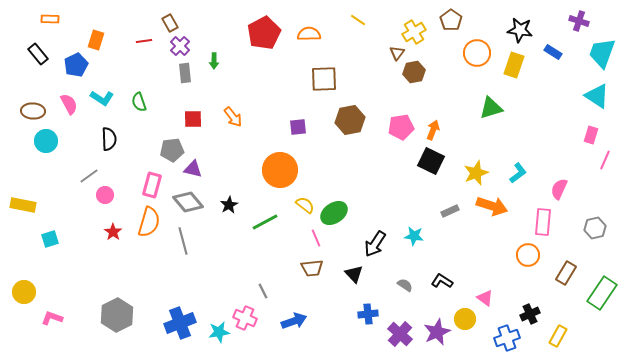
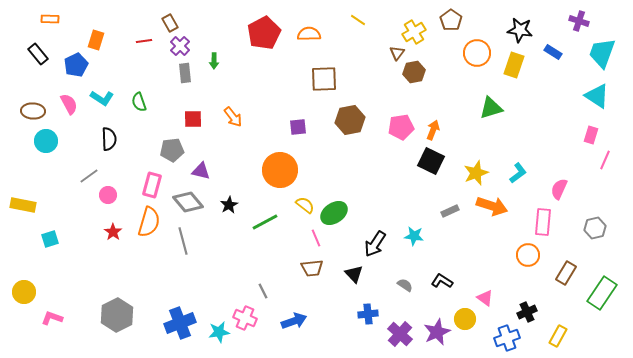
purple triangle at (193, 169): moved 8 px right, 2 px down
pink circle at (105, 195): moved 3 px right
black cross at (530, 314): moved 3 px left, 2 px up
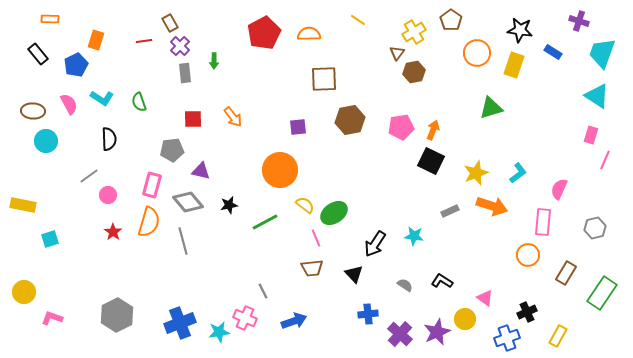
black star at (229, 205): rotated 18 degrees clockwise
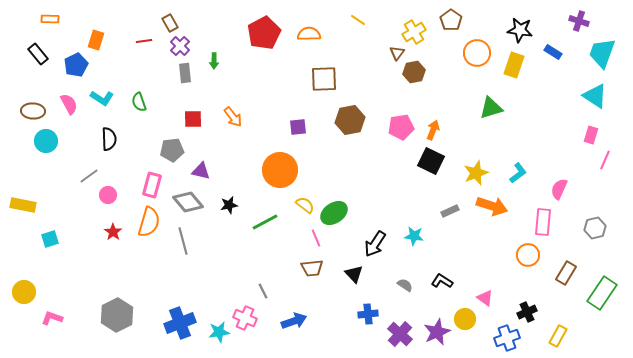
cyan triangle at (597, 96): moved 2 px left
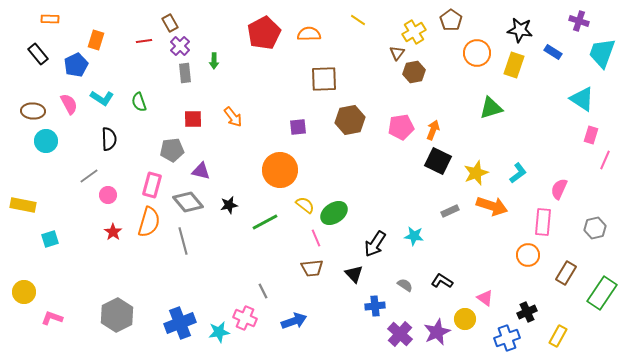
cyan triangle at (595, 96): moved 13 px left, 3 px down
black square at (431, 161): moved 7 px right
blue cross at (368, 314): moved 7 px right, 8 px up
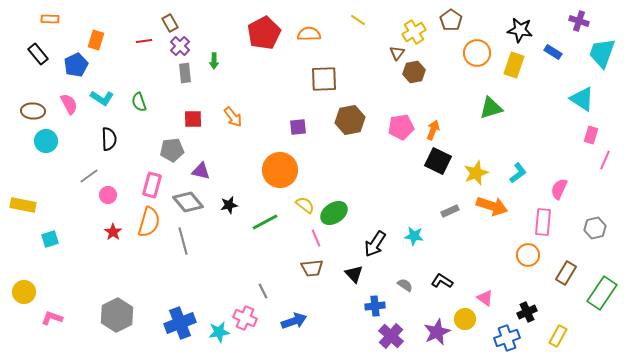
purple cross at (400, 334): moved 9 px left, 2 px down
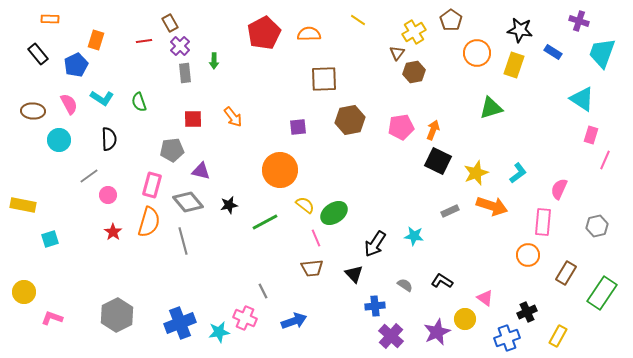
cyan circle at (46, 141): moved 13 px right, 1 px up
gray hexagon at (595, 228): moved 2 px right, 2 px up
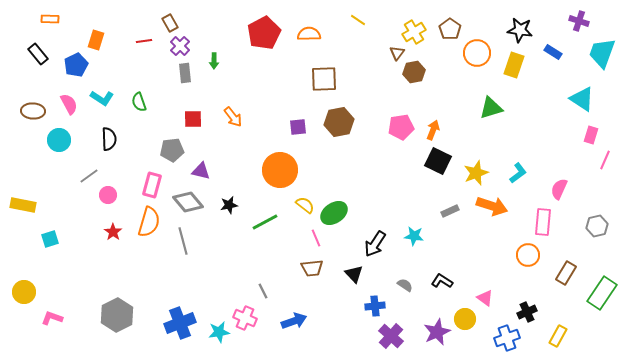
brown pentagon at (451, 20): moved 1 px left, 9 px down
brown hexagon at (350, 120): moved 11 px left, 2 px down
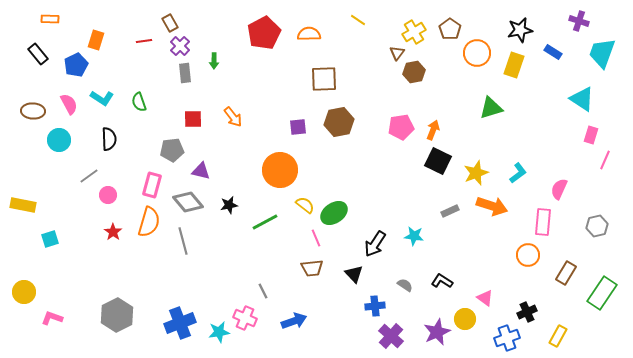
black star at (520, 30): rotated 20 degrees counterclockwise
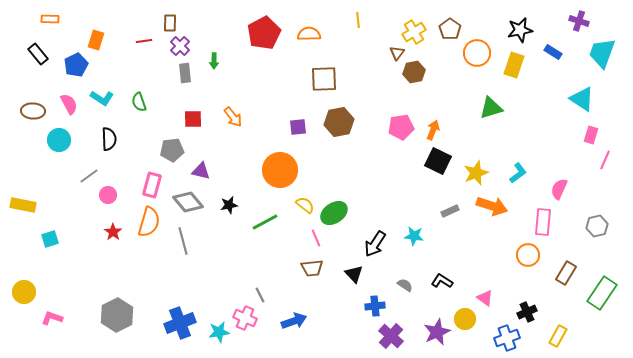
yellow line at (358, 20): rotated 49 degrees clockwise
brown rectangle at (170, 23): rotated 30 degrees clockwise
gray line at (263, 291): moved 3 px left, 4 px down
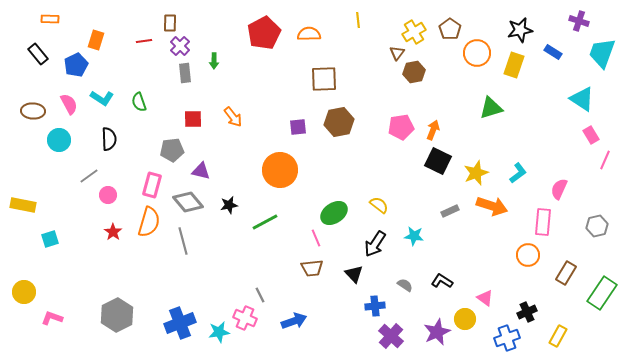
pink rectangle at (591, 135): rotated 48 degrees counterclockwise
yellow semicircle at (305, 205): moved 74 px right
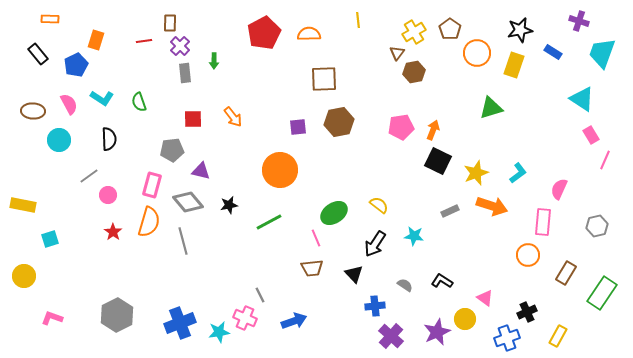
green line at (265, 222): moved 4 px right
yellow circle at (24, 292): moved 16 px up
